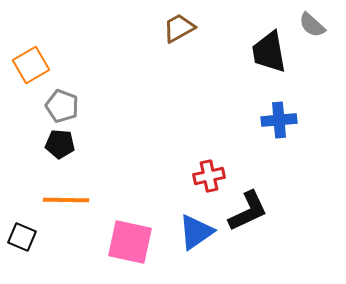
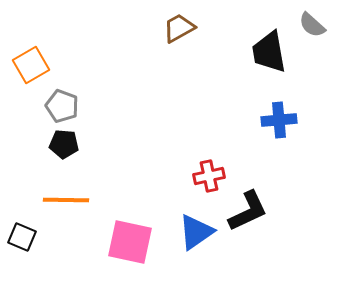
black pentagon: moved 4 px right
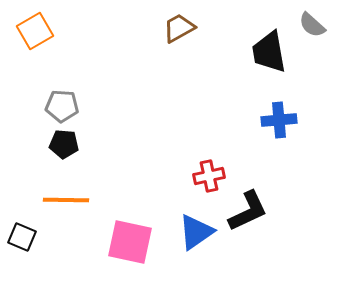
orange square: moved 4 px right, 34 px up
gray pentagon: rotated 16 degrees counterclockwise
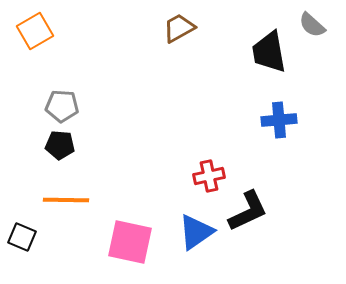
black pentagon: moved 4 px left, 1 px down
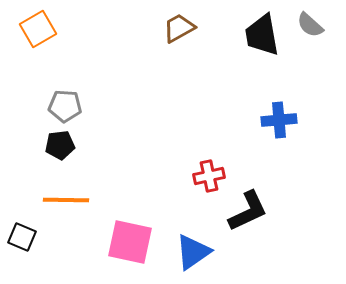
gray semicircle: moved 2 px left
orange square: moved 3 px right, 2 px up
black trapezoid: moved 7 px left, 17 px up
gray pentagon: moved 3 px right
black pentagon: rotated 12 degrees counterclockwise
blue triangle: moved 3 px left, 20 px down
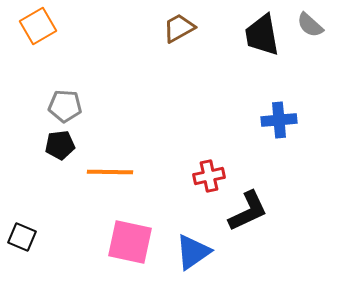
orange square: moved 3 px up
orange line: moved 44 px right, 28 px up
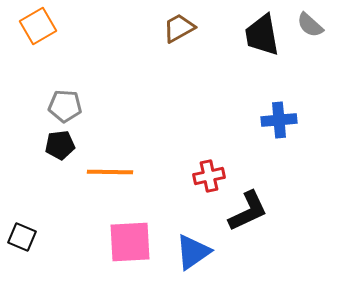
pink square: rotated 15 degrees counterclockwise
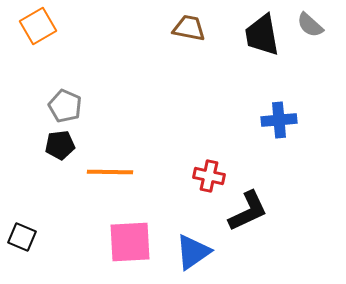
brown trapezoid: moved 10 px right; rotated 40 degrees clockwise
gray pentagon: rotated 20 degrees clockwise
red cross: rotated 24 degrees clockwise
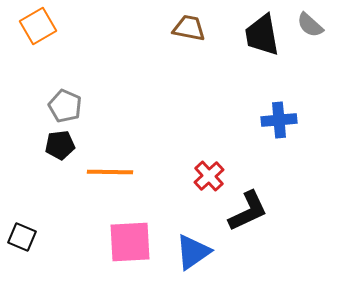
red cross: rotated 36 degrees clockwise
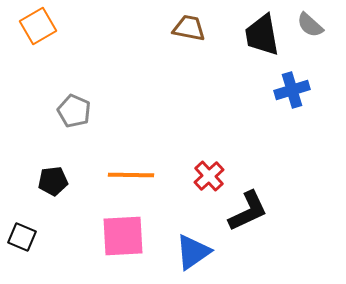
gray pentagon: moved 9 px right, 5 px down
blue cross: moved 13 px right, 30 px up; rotated 12 degrees counterclockwise
black pentagon: moved 7 px left, 36 px down
orange line: moved 21 px right, 3 px down
pink square: moved 7 px left, 6 px up
